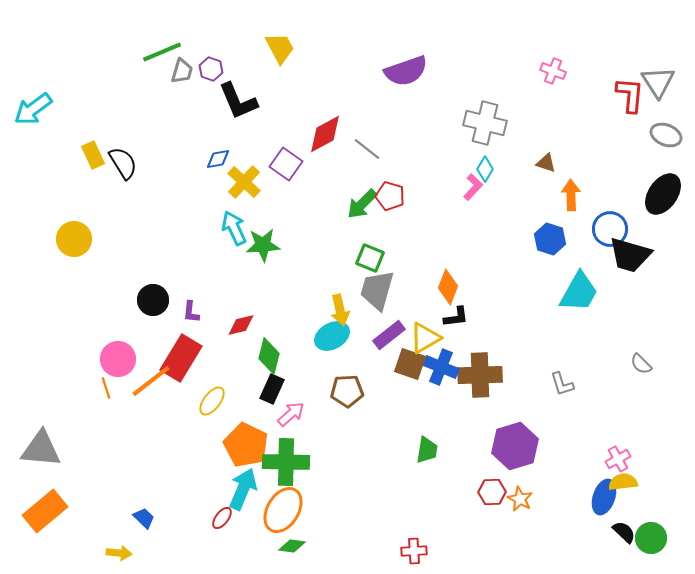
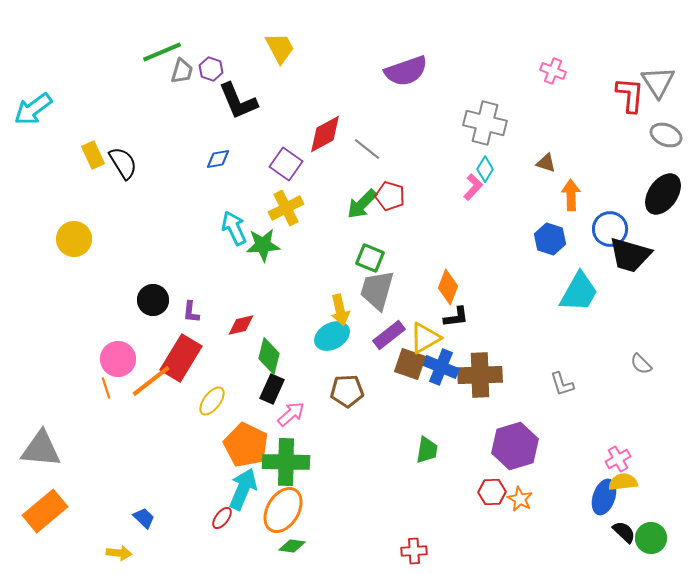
yellow cross at (244, 182): moved 42 px right, 26 px down; rotated 20 degrees clockwise
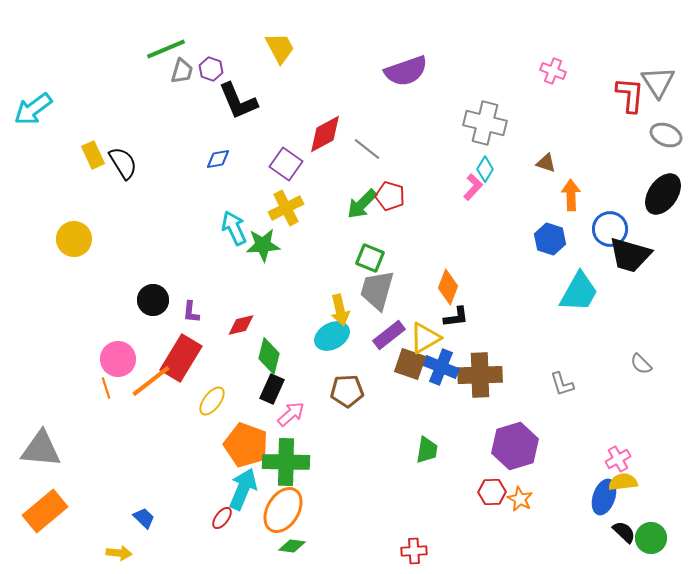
green line at (162, 52): moved 4 px right, 3 px up
orange pentagon at (246, 445): rotated 6 degrees counterclockwise
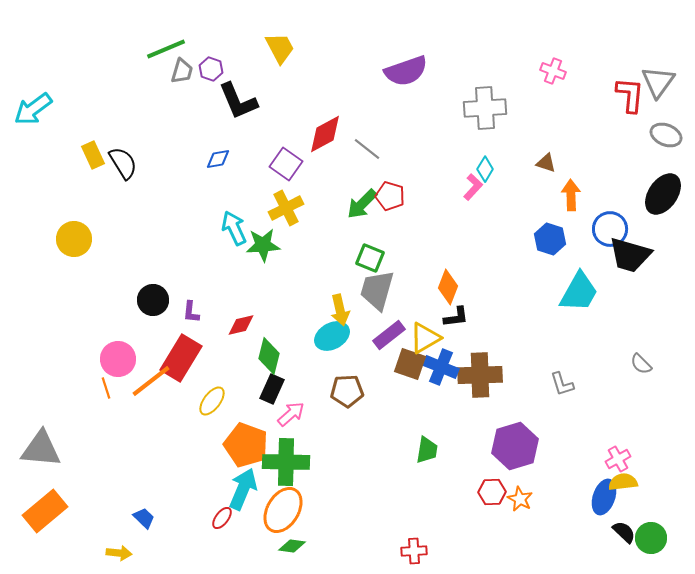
gray triangle at (658, 82): rotated 9 degrees clockwise
gray cross at (485, 123): moved 15 px up; rotated 18 degrees counterclockwise
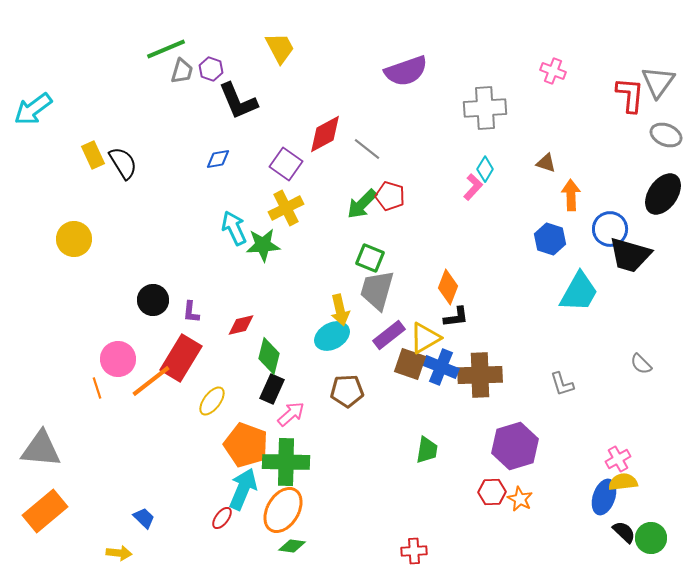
orange line at (106, 388): moved 9 px left
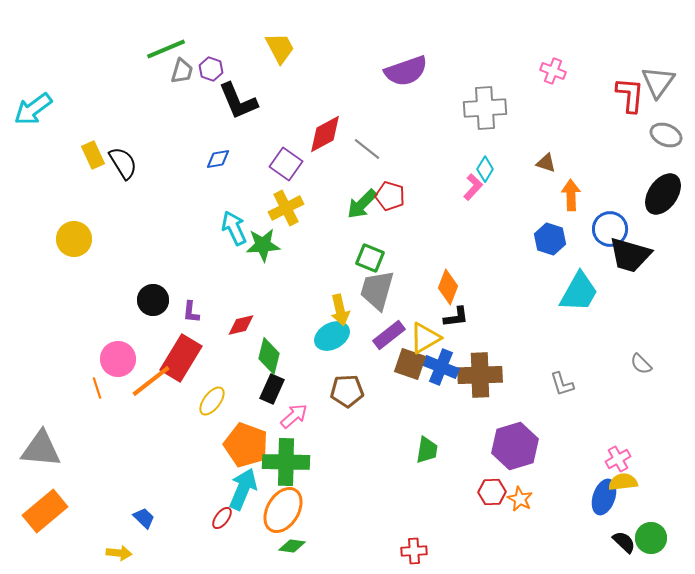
pink arrow at (291, 414): moved 3 px right, 2 px down
black semicircle at (624, 532): moved 10 px down
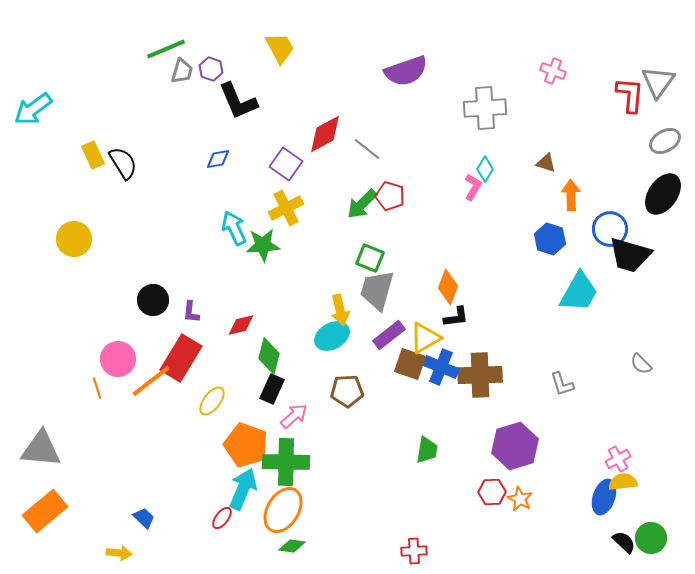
gray ellipse at (666, 135): moved 1 px left, 6 px down; rotated 52 degrees counterclockwise
pink L-shape at (473, 187): rotated 12 degrees counterclockwise
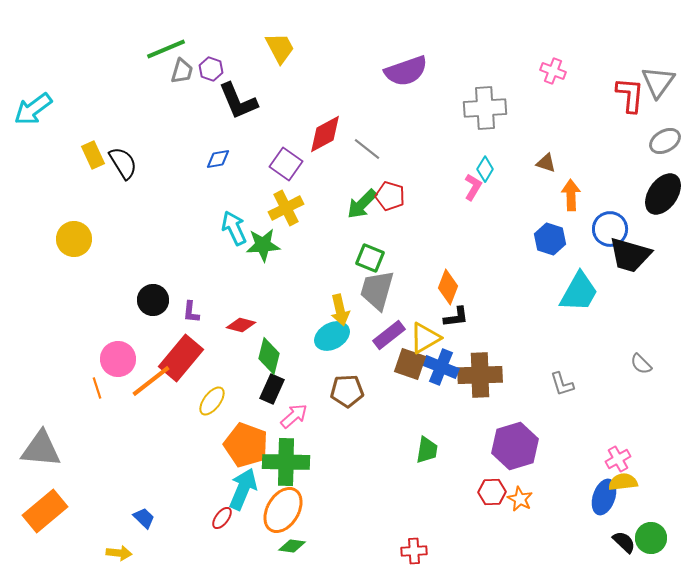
red diamond at (241, 325): rotated 28 degrees clockwise
red rectangle at (181, 358): rotated 9 degrees clockwise
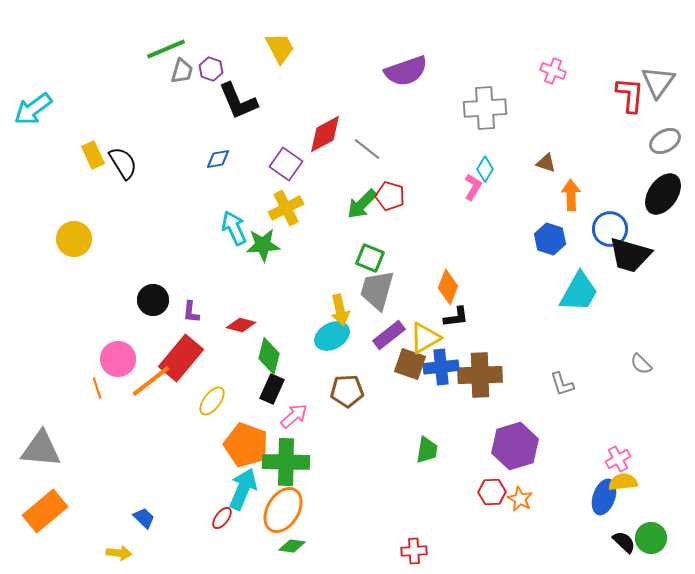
blue cross at (441, 367): rotated 28 degrees counterclockwise
